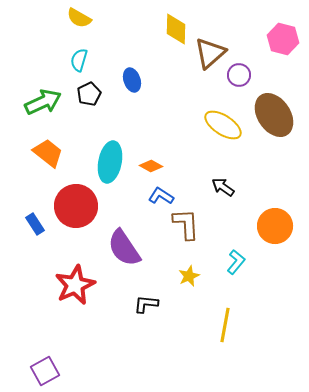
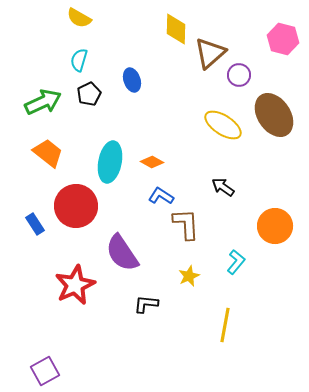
orange diamond: moved 1 px right, 4 px up
purple semicircle: moved 2 px left, 5 px down
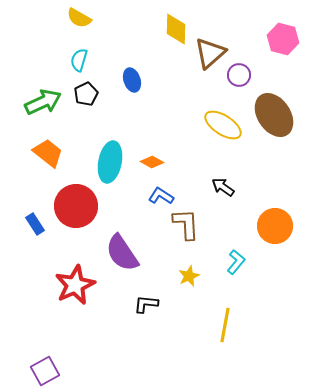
black pentagon: moved 3 px left
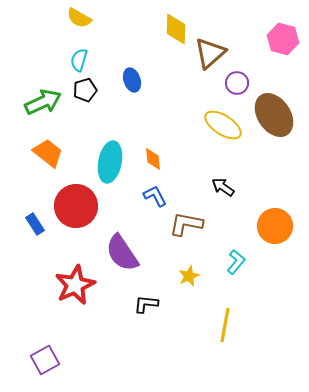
purple circle: moved 2 px left, 8 px down
black pentagon: moved 1 px left, 4 px up; rotated 10 degrees clockwise
orange diamond: moved 1 px right, 3 px up; rotated 55 degrees clockwise
blue L-shape: moved 6 px left; rotated 30 degrees clockwise
brown L-shape: rotated 76 degrees counterclockwise
purple square: moved 11 px up
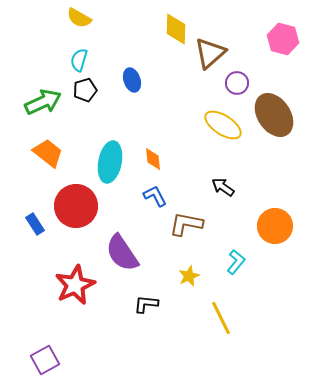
yellow line: moved 4 px left, 7 px up; rotated 36 degrees counterclockwise
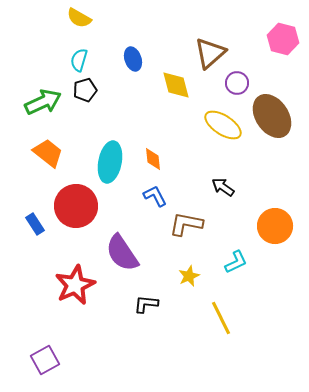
yellow diamond: moved 56 px down; rotated 16 degrees counterclockwise
blue ellipse: moved 1 px right, 21 px up
brown ellipse: moved 2 px left, 1 px down
cyan L-shape: rotated 25 degrees clockwise
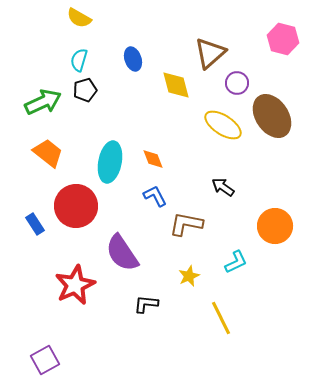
orange diamond: rotated 15 degrees counterclockwise
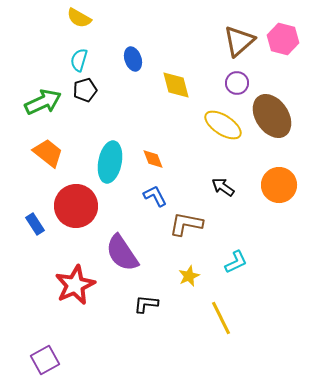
brown triangle: moved 29 px right, 12 px up
orange circle: moved 4 px right, 41 px up
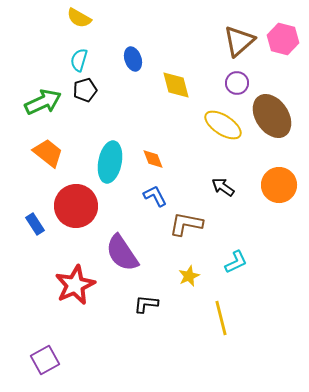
yellow line: rotated 12 degrees clockwise
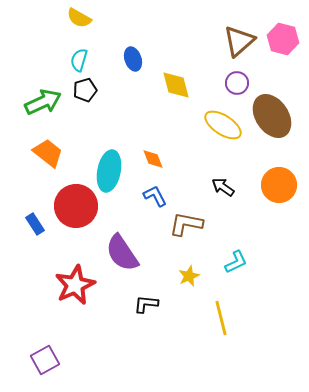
cyan ellipse: moved 1 px left, 9 px down
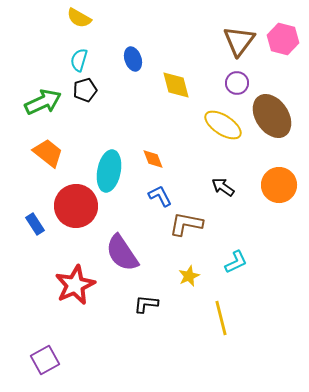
brown triangle: rotated 12 degrees counterclockwise
blue L-shape: moved 5 px right
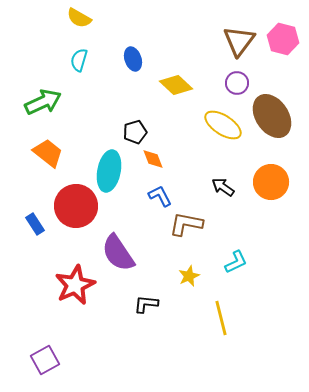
yellow diamond: rotated 32 degrees counterclockwise
black pentagon: moved 50 px right, 42 px down
orange circle: moved 8 px left, 3 px up
purple semicircle: moved 4 px left
